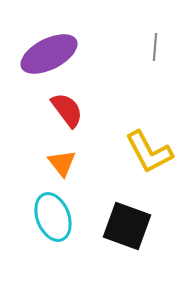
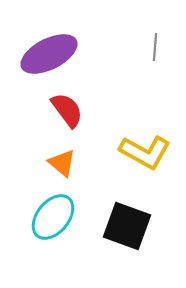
yellow L-shape: moved 4 px left; rotated 33 degrees counterclockwise
orange triangle: rotated 12 degrees counterclockwise
cyan ellipse: rotated 60 degrees clockwise
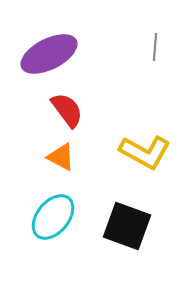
orange triangle: moved 1 px left, 6 px up; rotated 12 degrees counterclockwise
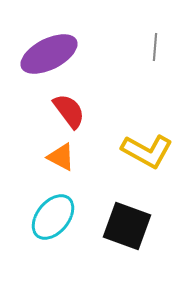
red semicircle: moved 2 px right, 1 px down
yellow L-shape: moved 2 px right, 1 px up
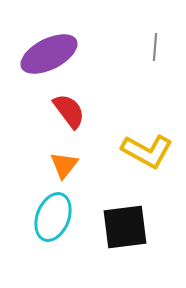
orange triangle: moved 3 px right, 8 px down; rotated 40 degrees clockwise
cyan ellipse: rotated 18 degrees counterclockwise
black square: moved 2 px left, 1 px down; rotated 27 degrees counterclockwise
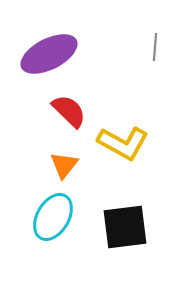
red semicircle: rotated 9 degrees counterclockwise
yellow L-shape: moved 24 px left, 8 px up
cyan ellipse: rotated 9 degrees clockwise
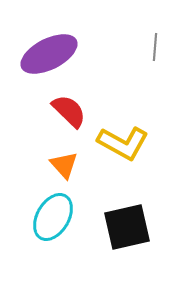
orange triangle: rotated 20 degrees counterclockwise
black square: moved 2 px right; rotated 6 degrees counterclockwise
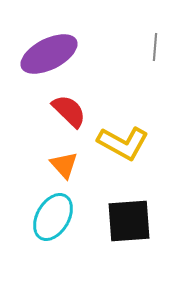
black square: moved 2 px right, 6 px up; rotated 9 degrees clockwise
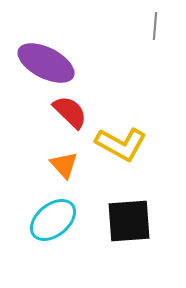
gray line: moved 21 px up
purple ellipse: moved 3 px left, 9 px down; rotated 54 degrees clockwise
red semicircle: moved 1 px right, 1 px down
yellow L-shape: moved 2 px left, 1 px down
cyan ellipse: moved 3 px down; rotated 21 degrees clockwise
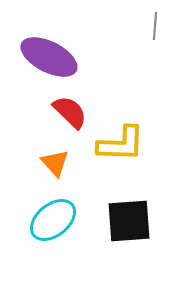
purple ellipse: moved 3 px right, 6 px up
yellow L-shape: rotated 27 degrees counterclockwise
orange triangle: moved 9 px left, 2 px up
